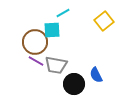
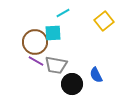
cyan square: moved 1 px right, 3 px down
black circle: moved 2 px left
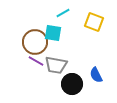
yellow square: moved 10 px left, 1 px down; rotated 30 degrees counterclockwise
cyan square: rotated 12 degrees clockwise
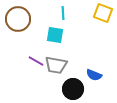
cyan line: rotated 64 degrees counterclockwise
yellow square: moved 9 px right, 9 px up
cyan square: moved 2 px right, 2 px down
brown circle: moved 17 px left, 23 px up
blue semicircle: moved 2 px left; rotated 42 degrees counterclockwise
black circle: moved 1 px right, 5 px down
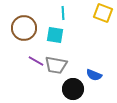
brown circle: moved 6 px right, 9 px down
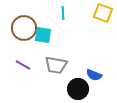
cyan square: moved 12 px left
purple line: moved 13 px left, 4 px down
black circle: moved 5 px right
